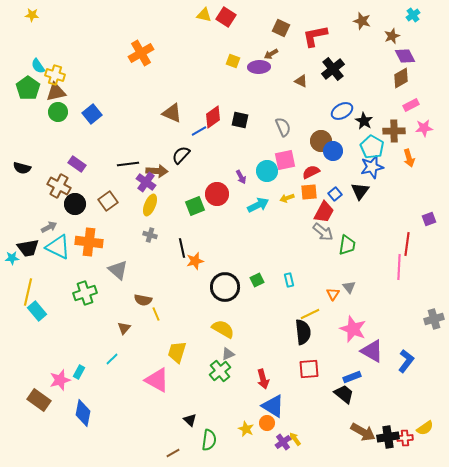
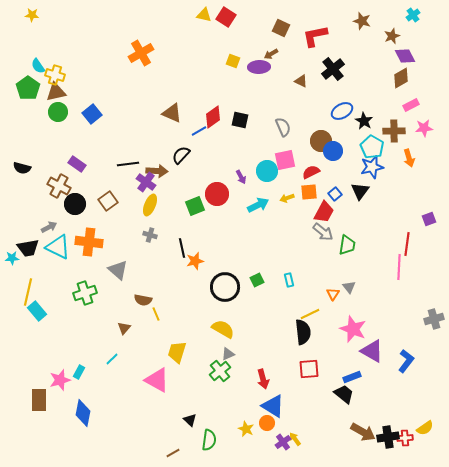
brown rectangle at (39, 400): rotated 55 degrees clockwise
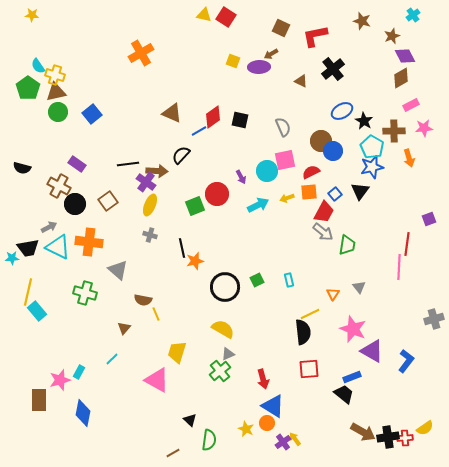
gray triangle at (349, 287): moved 10 px right
green cross at (85, 293): rotated 35 degrees clockwise
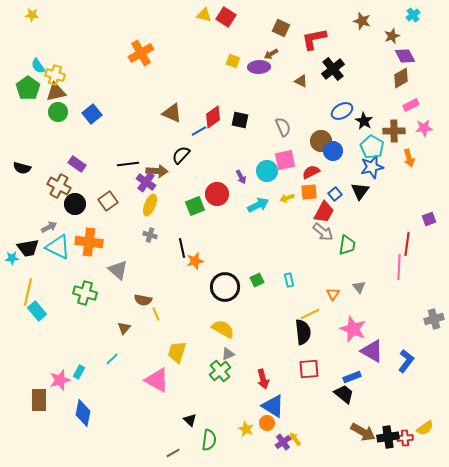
red L-shape at (315, 36): moved 1 px left, 3 px down
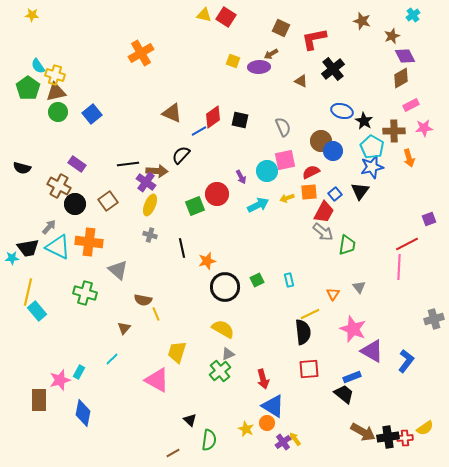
blue ellipse at (342, 111): rotated 45 degrees clockwise
gray arrow at (49, 227): rotated 21 degrees counterclockwise
red line at (407, 244): rotated 55 degrees clockwise
orange star at (195, 261): moved 12 px right
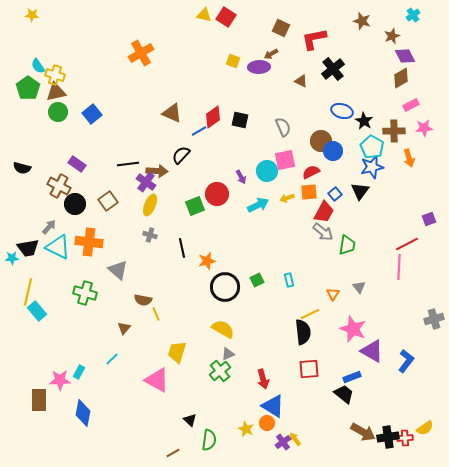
pink star at (60, 380): rotated 15 degrees clockwise
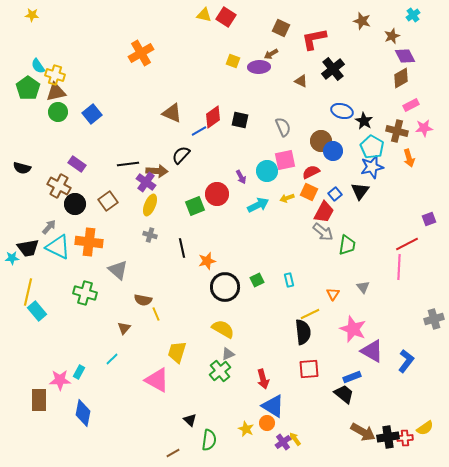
brown cross at (394, 131): moved 3 px right; rotated 15 degrees clockwise
orange square at (309, 192): rotated 30 degrees clockwise
gray triangle at (359, 287): moved 4 px right
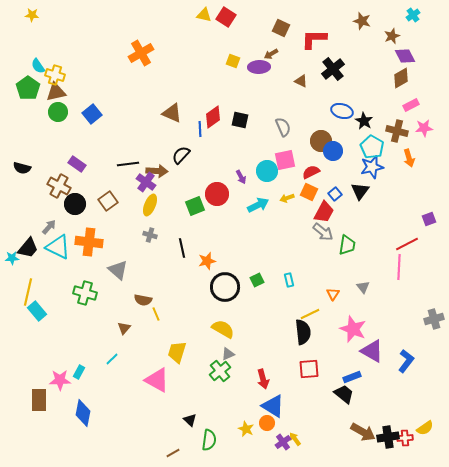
red L-shape at (314, 39): rotated 12 degrees clockwise
blue line at (199, 131): moved 1 px right, 2 px up; rotated 63 degrees counterclockwise
black trapezoid at (28, 248): rotated 40 degrees counterclockwise
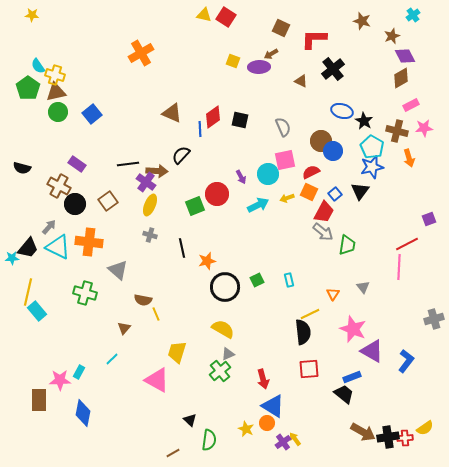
cyan circle at (267, 171): moved 1 px right, 3 px down
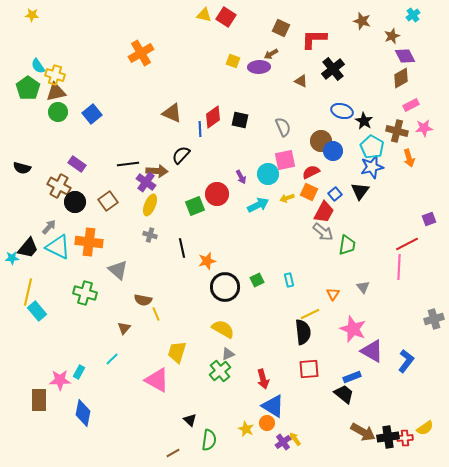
black circle at (75, 204): moved 2 px up
